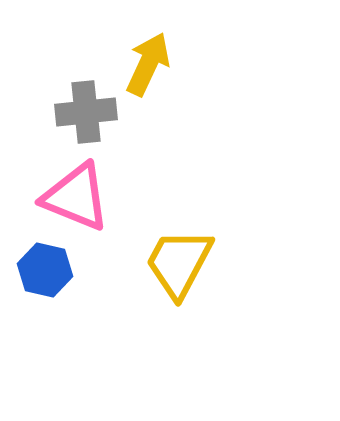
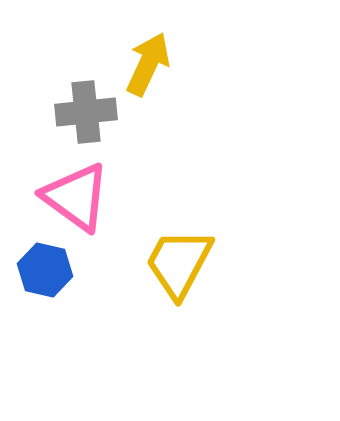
pink triangle: rotated 14 degrees clockwise
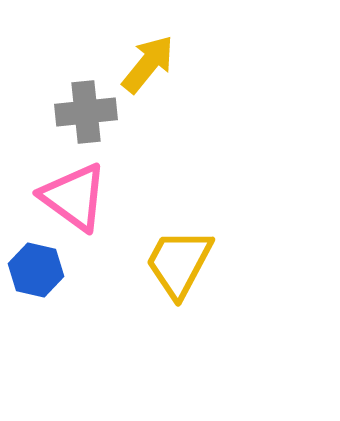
yellow arrow: rotated 14 degrees clockwise
pink triangle: moved 2 px left
blue hexagon: moved 9 px left
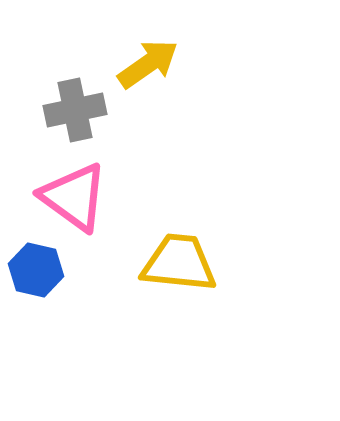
yellow arrow: rotated 16 degrees clockwise
gray cross: moved 11 px left, 2 px up; rotated 6 degrees counterclockwise
yellow trapezoid: rotated 68 degrees clockwise
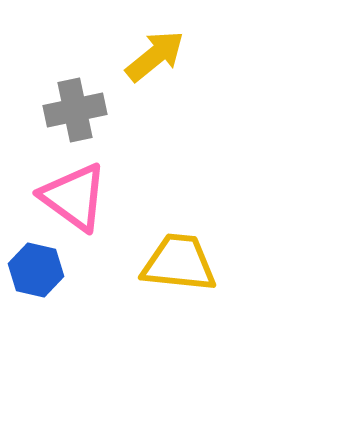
yellow arrow: moved 7 px right, 8 px up; rotated 4 degrees counterclockwise
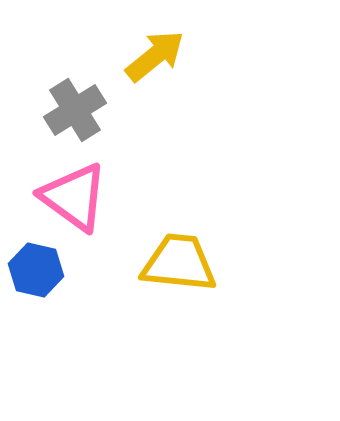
gray cross: rotated 20 degrees counterclockwise
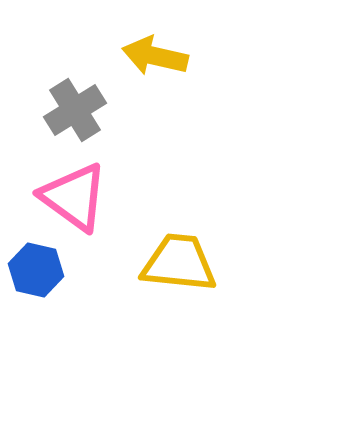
yellow arrow: rotated 128 degrees counterclockwise
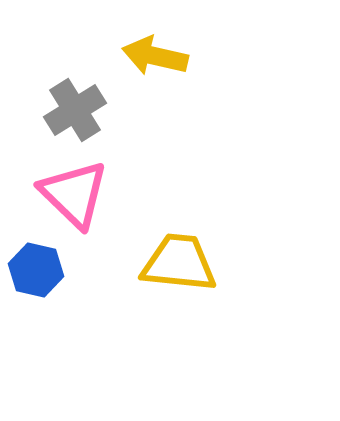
pink triangle: moved 3 px up; rotated 8 degrees clockwise
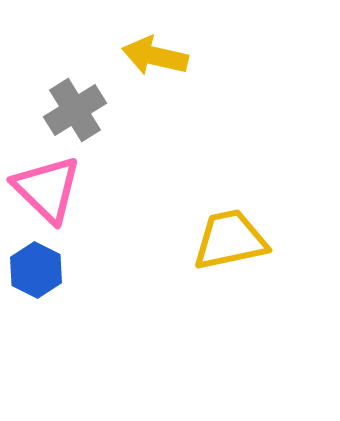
pink triangle: moved 27 px left, 5 px up
yellow trapezoid: moved 51 px right, 23 px up; rotated 18 degrees counterclockwise
blue hexagon: rotated 14 degrees clockwise
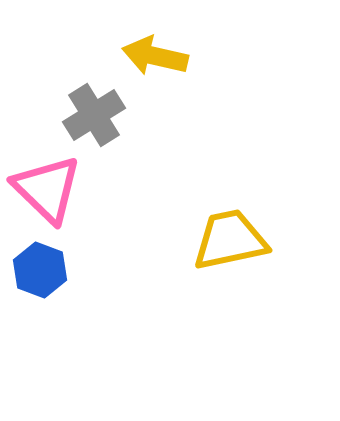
gray cross: moved 19 px right, 5 px down
blue hexagon: moved 4 px right; rotated 6 degrees counterclockwise
